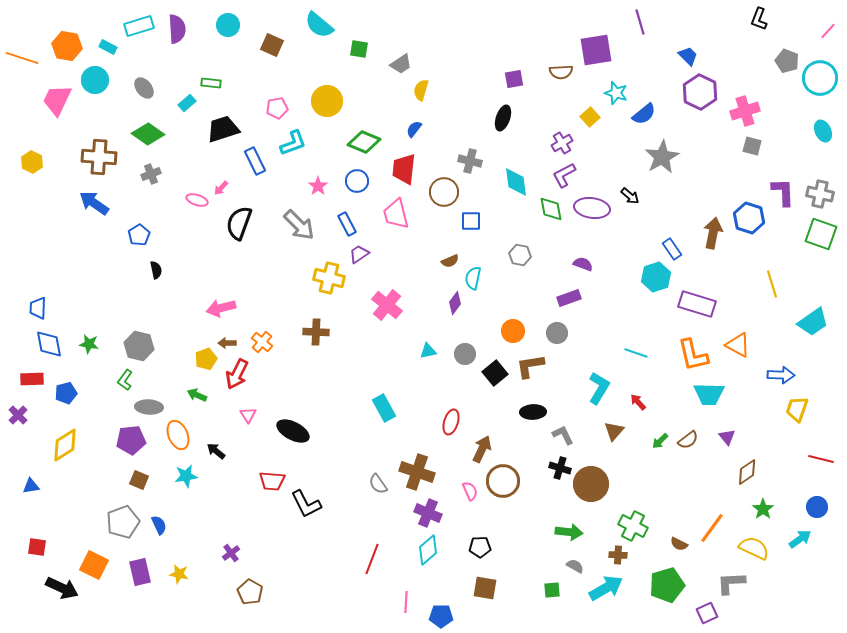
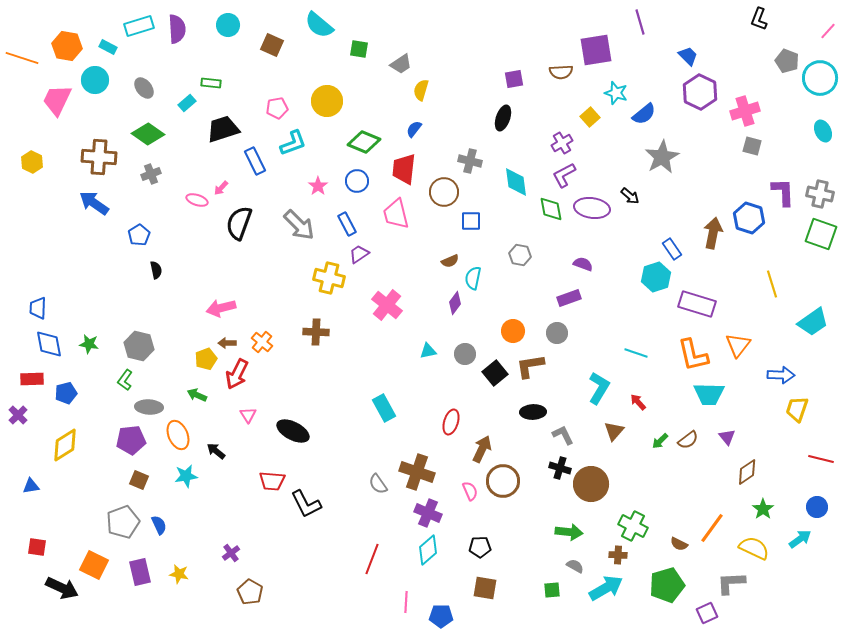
orange triangle at (738, 345): rotated 40 degrees clockwise
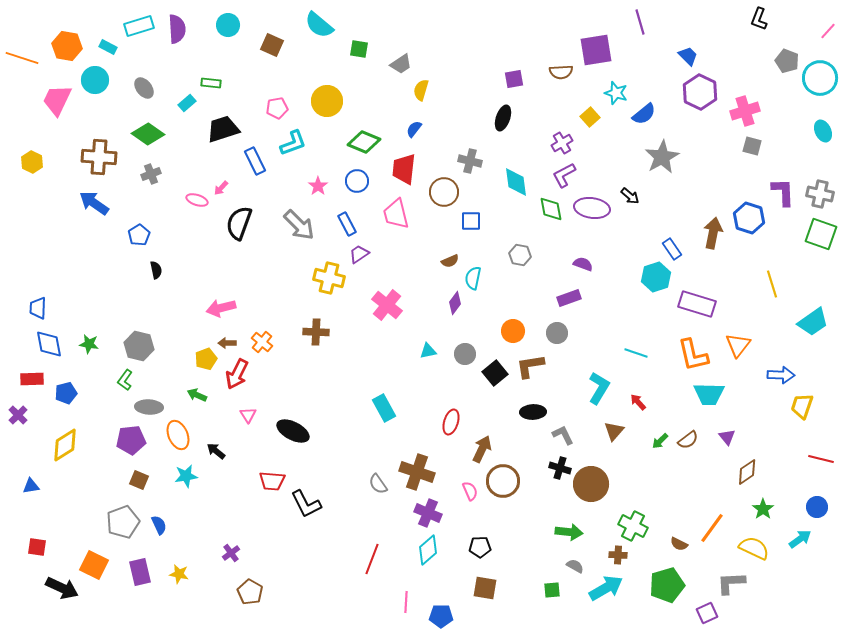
yellow trapezoid at (797, 409): moved 5 px right, 3 px up
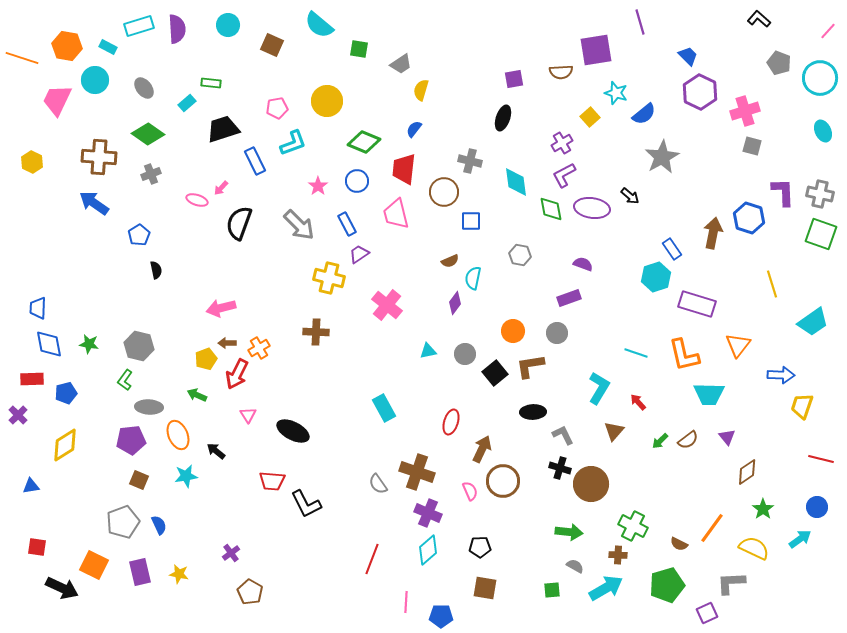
black L-shape at (759, 19): rotated 110 degrees clockwise
gray pentagon at (787, 61): moved 8 px left, 2 px down
orange cross at (262, 342): moved 3 px left, 6 px down; rotated 20 degrees clockwise
orange L-shape at (693, 355): moved 9 px left
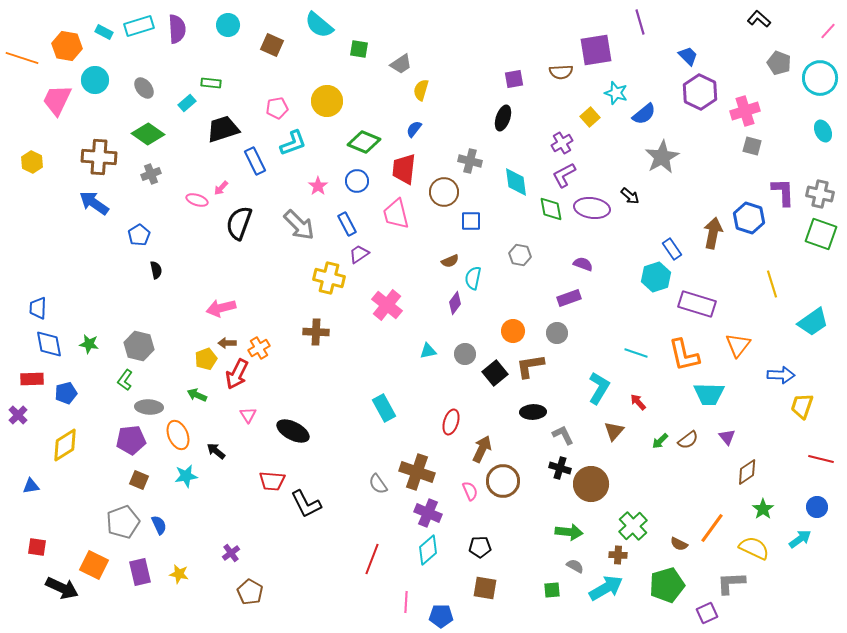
cyan rectangle at (108, 47): moved 4 px left, 15 px up
green cross at (633, 526): rotated 20 degrees clockwise
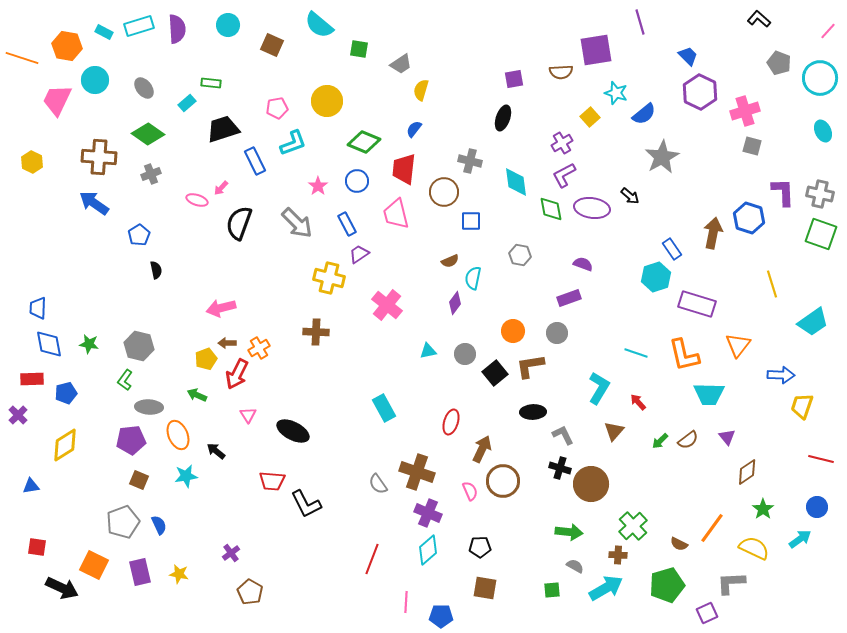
gray arrow at (299, 225): moved 2 px left, 2 px up
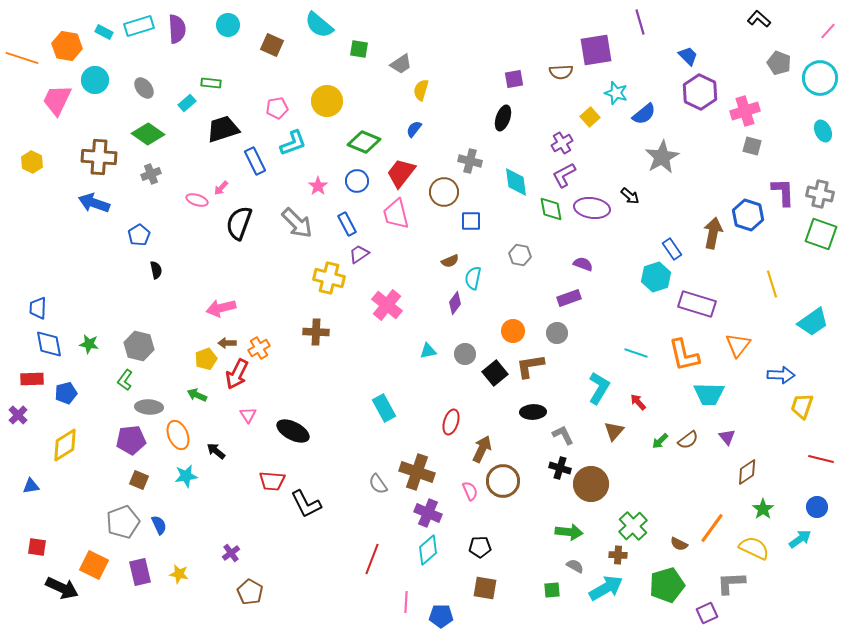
red trapezoid at (404, 169): moved 3 px left, 4 px down; rotated 32 degrees clockwise
blue arrow at (94, 203): rotated 16 degrees counterclockwise
blue hexagon at (749, 218): moved 1 px left, 3 px up
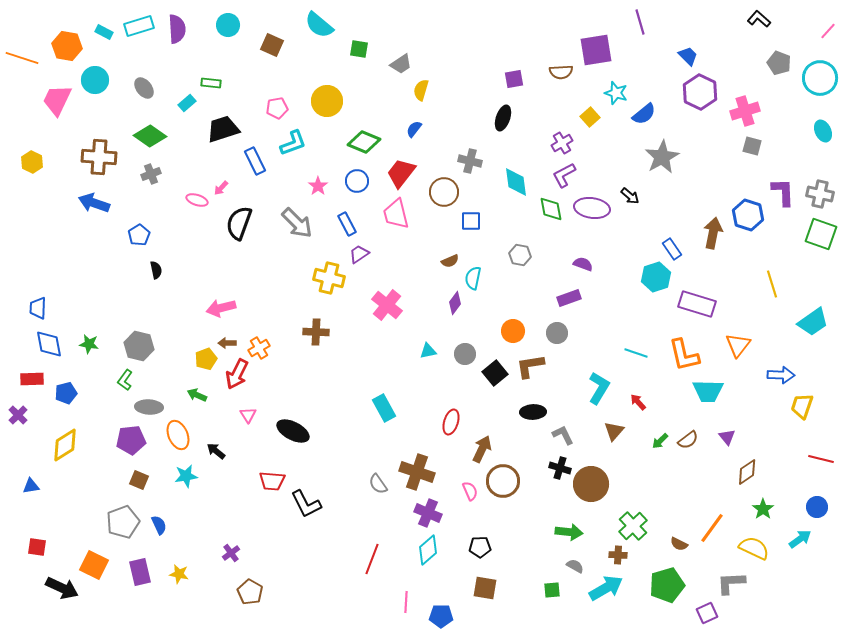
green diamond at (148, 134): moved 2 px right, 2 px down
cyan trapezoid at (709, 394): moved 1 px left, 3 px up
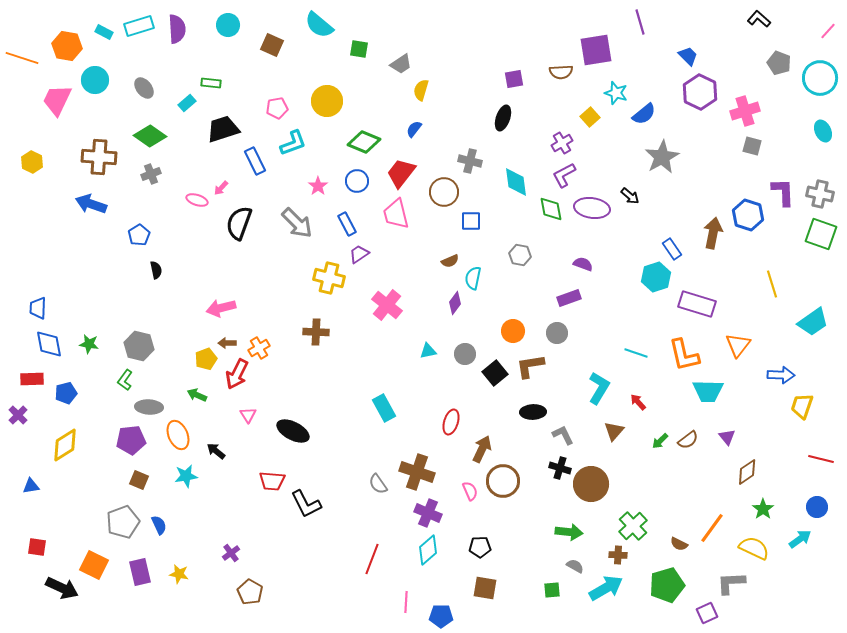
blue arrow at (94, 203): moved 3 px left, 1 px down
